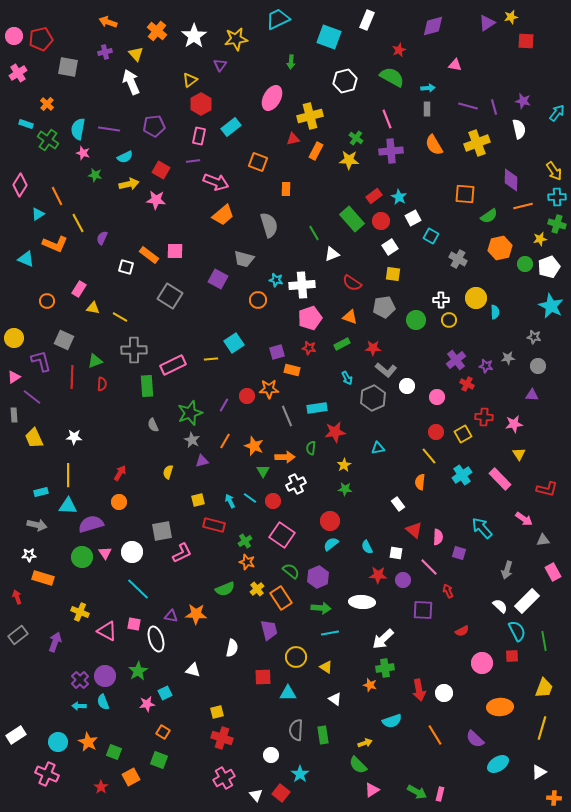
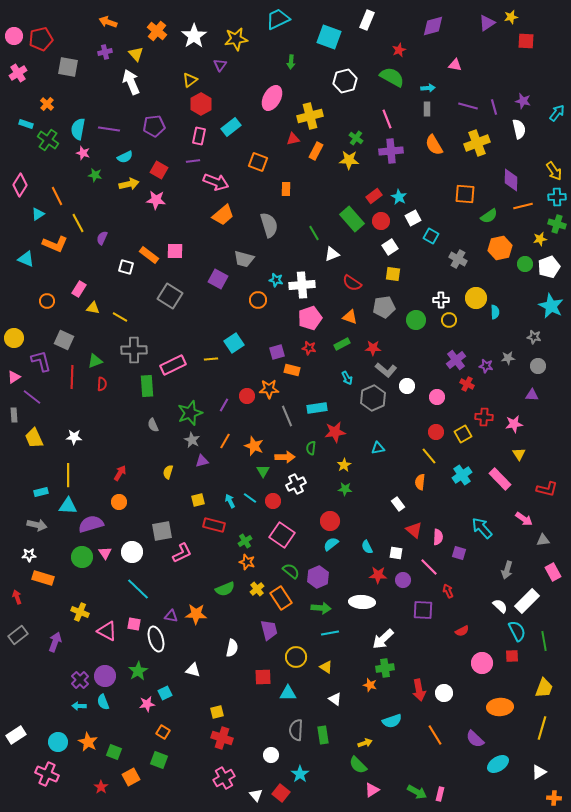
red square at (161, 170): moved 2 px left
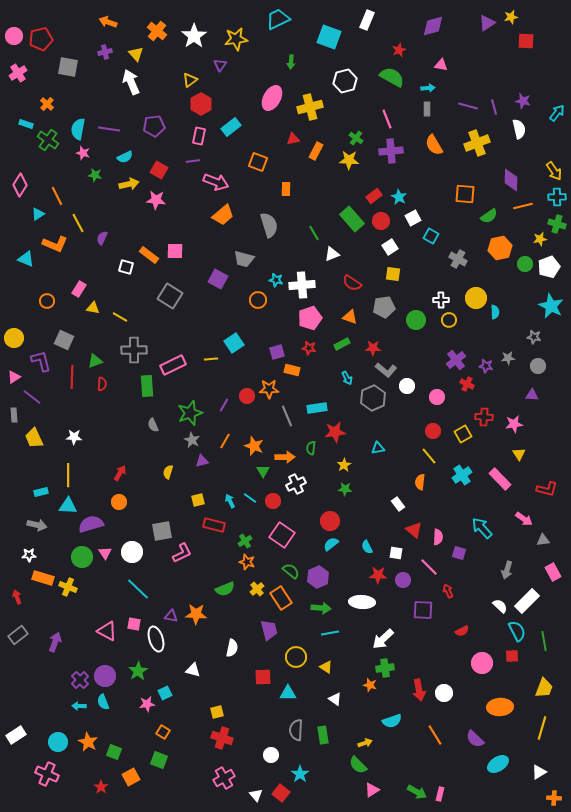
pink triangle at (455, 65): moved 14 px left
yellow cross at (310, 116): moved 9 px up
red circle at (436, 432): moved 3 px left, 1 px up
yellow cross at (80, 612): moved 12 px left, 25 px up
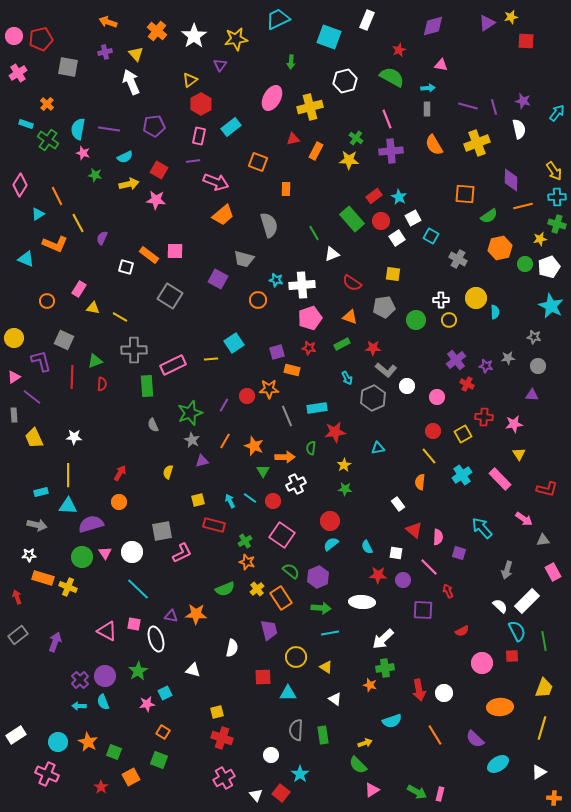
white square at (390, 247): moved 7 px right, 9 px up
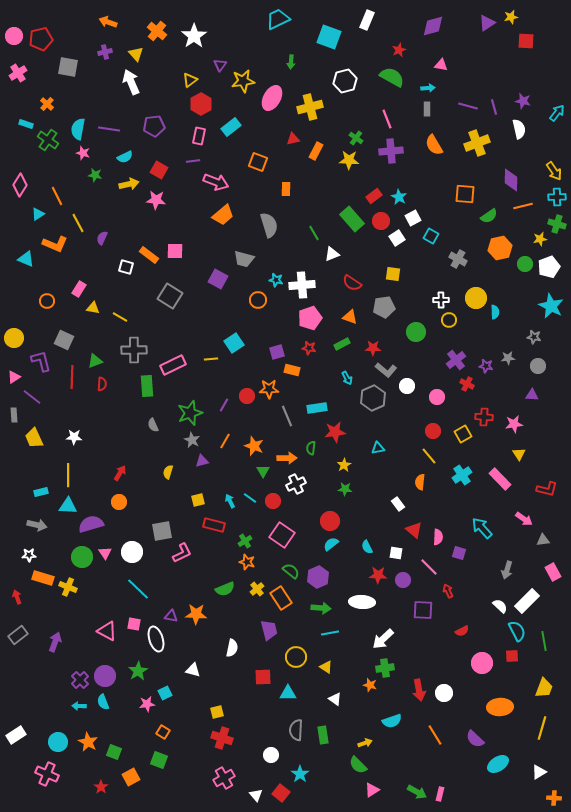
yellow star at (236, 39): moved 7 px right, 42 px down
green circle at (416, 320): moved 12 px down
orange arrow at (285, 457): moved 2 px right, 1 px down
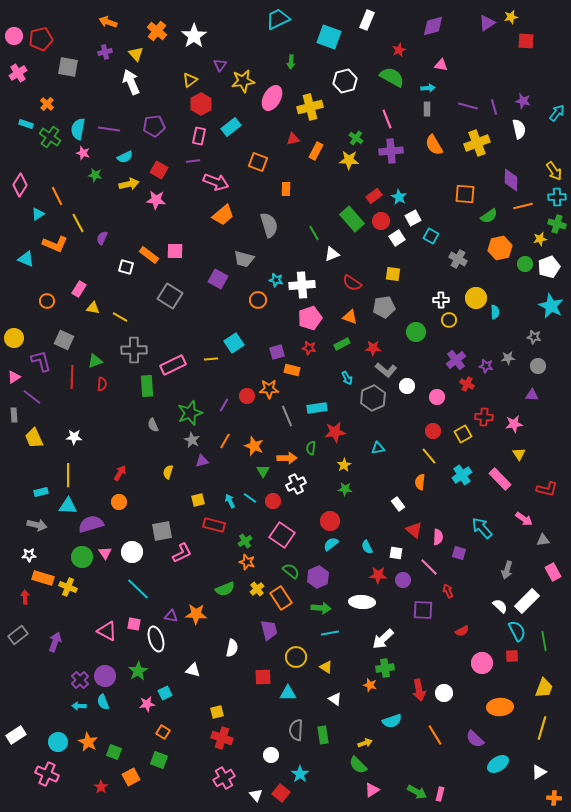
green cross at (48, 140): moved 2 px right, 3 px up
red arrow at (17, 597): moved 8 px right; rotated 16 degrees clockwise
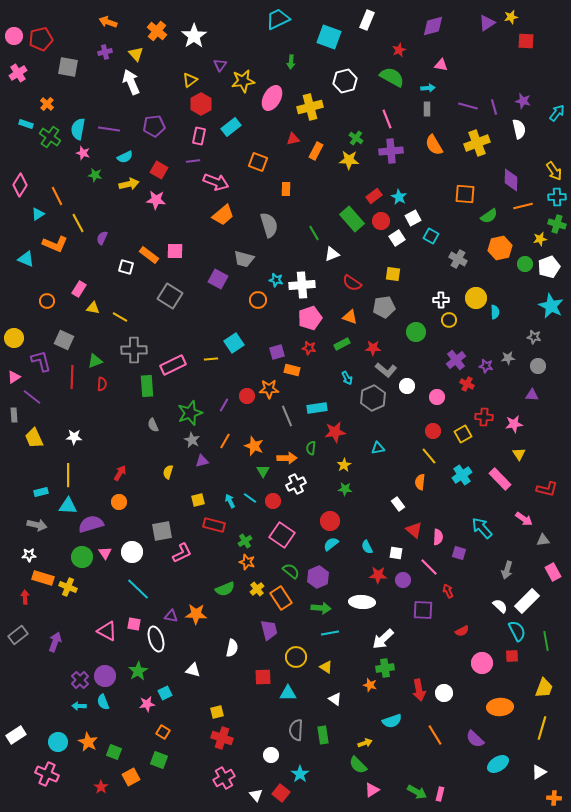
green line at (544, 641): moved 2 px right
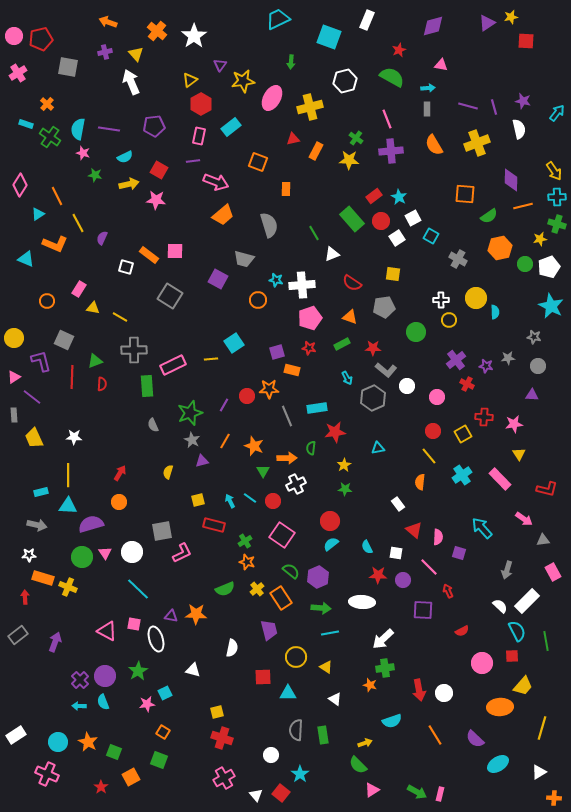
yellow trapezoid at (544, 688): moved 21 px left, 2 px up; rotated 20 degrees clockwise
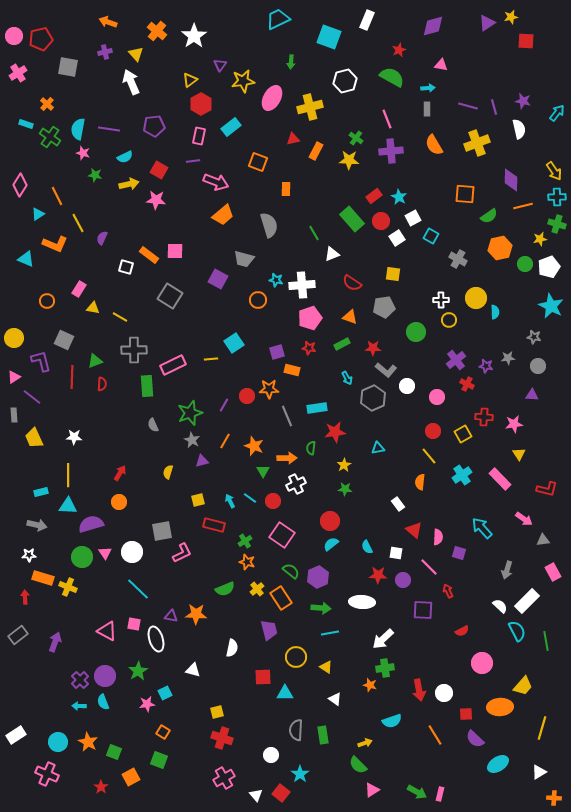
red square at (512, 656): moved 46 px left, 58 px down
cyan triangle at (288, 693): moved 3 px left
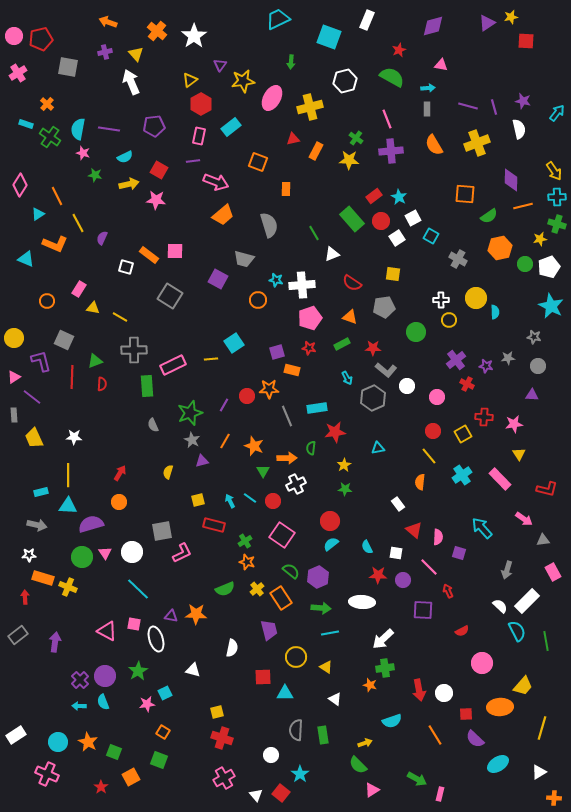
purple arrow at (55, 642): rotated 12 degrees counterclockwise
green arrow at (417, 792): moved 13 px up
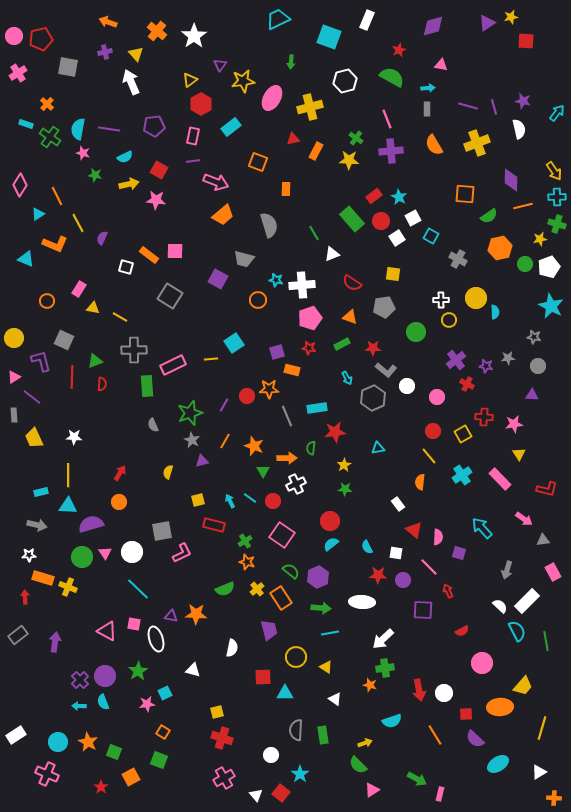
pink rectangle at (199, 136): moved 6 px left
